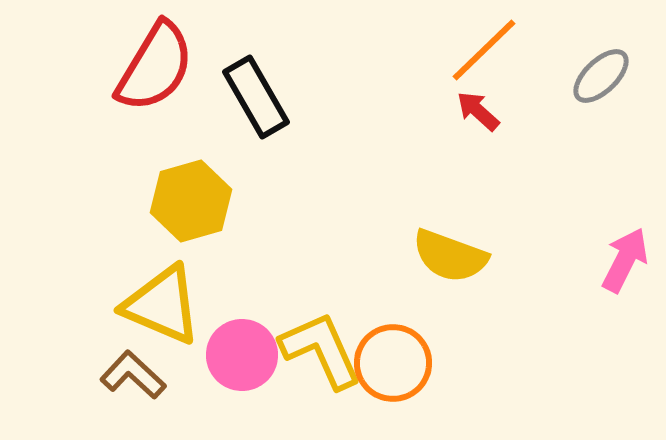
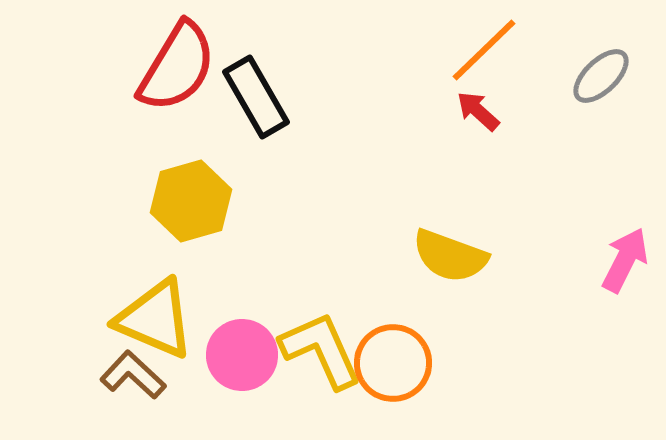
red semicircle: moved 22 px right
yellow triangle: moved 7 px left, 14 px down
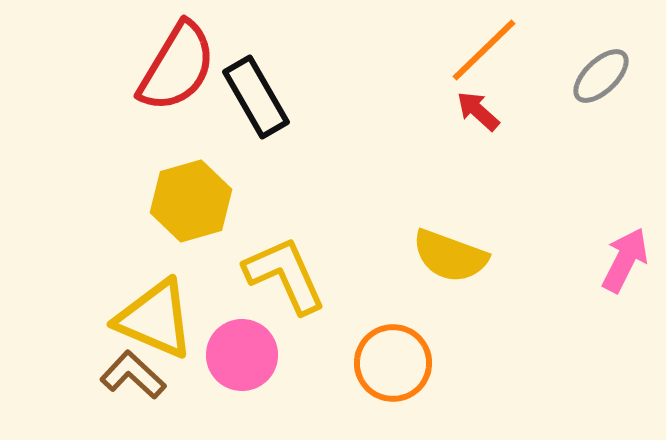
yellow L-shape: moved 36 px left, 75 px up
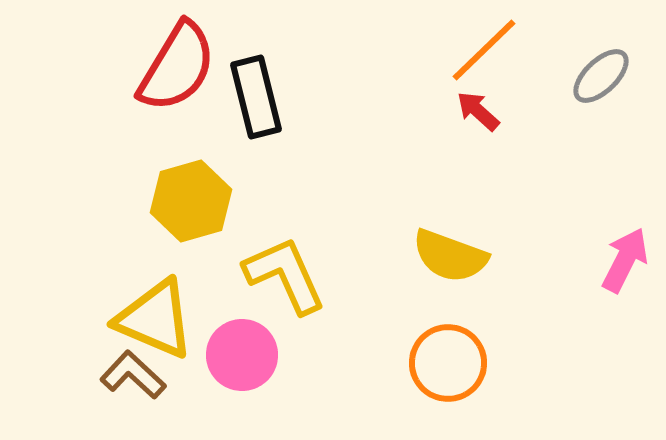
black rectangle: rotated 16 degrees clockwise
orange circle: moved 55 px right
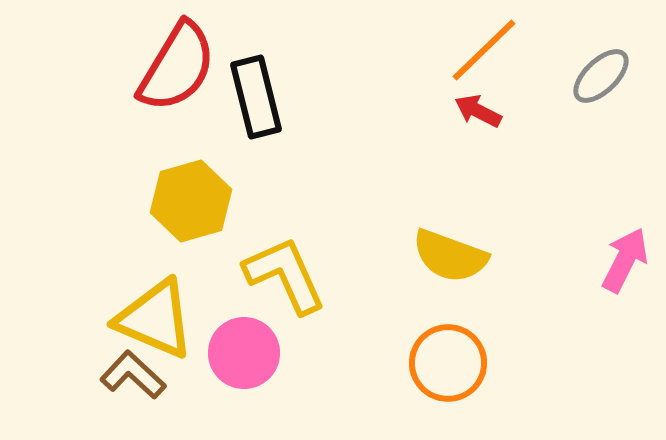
red arrow: rotated 15 degrees counterclockwise
pink circle: moved 2 px right, 2 px up
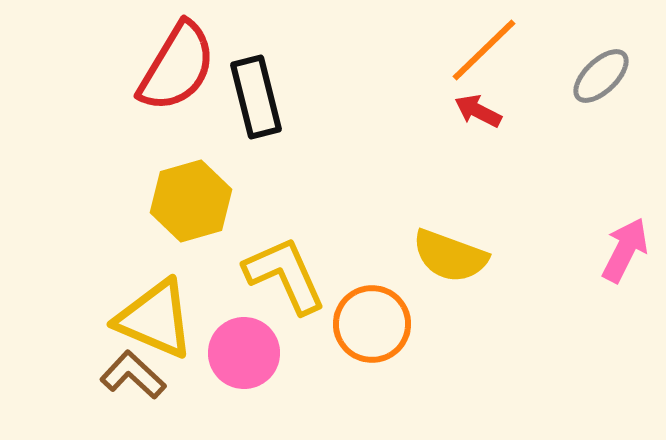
pink arrow: moved 10 px up
orange circle: moved 76 px left, 39 px up
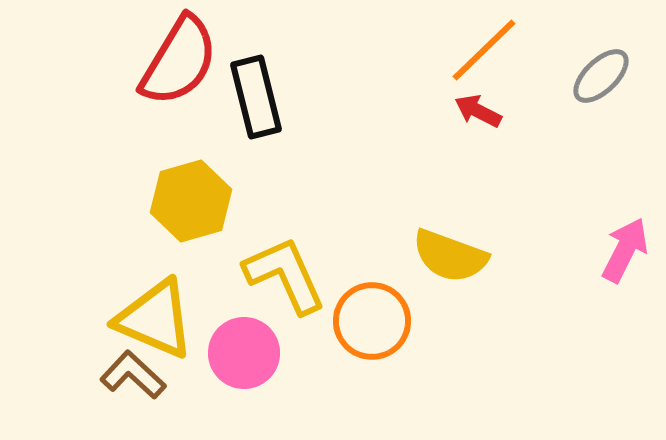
red semicircle: moved 2 px right, 6 px up
orange circle: moved 3 px up
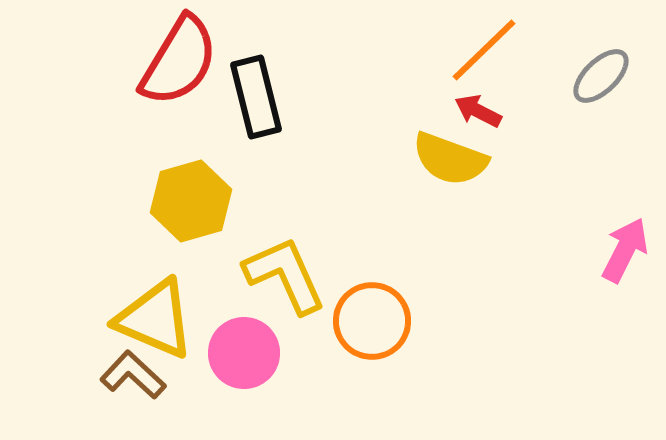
yellow semicircle: moved 97 px up
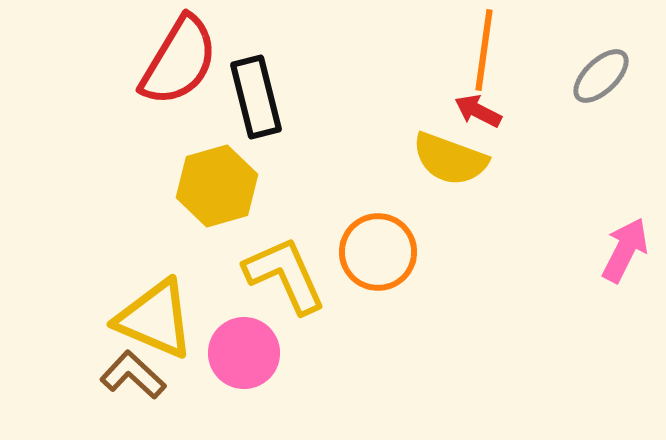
orange line: rotated 38 degrees counterclockwise
yellow hexagon: moved 26 px right, 15 px up
orange circle: moved 6 px right, 69 px up
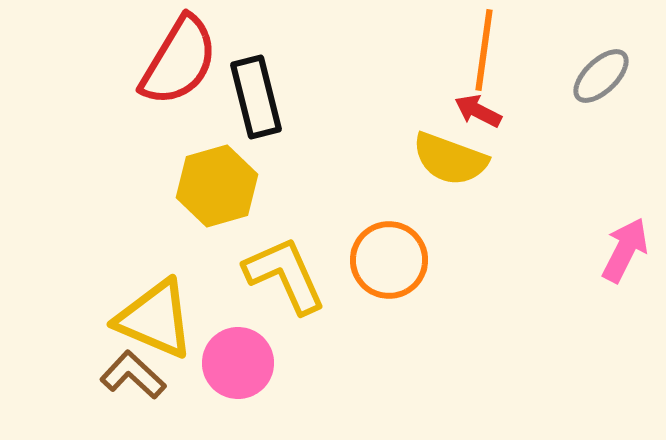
orange circle: moved 11 px right, 8 px down
pink circle: moved 6 px left, 10 px down
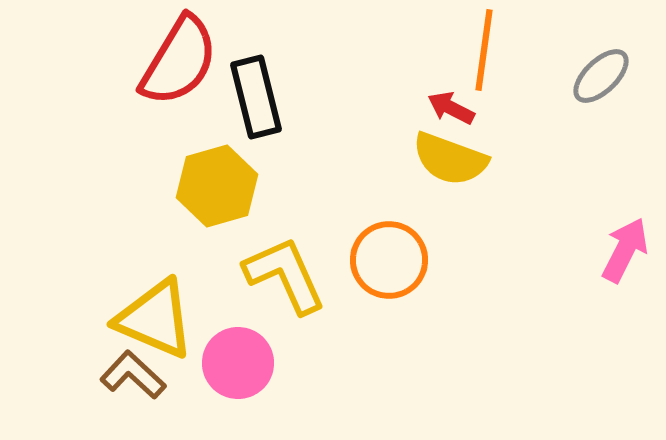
red arrow: moved 27 px left, 3 px up
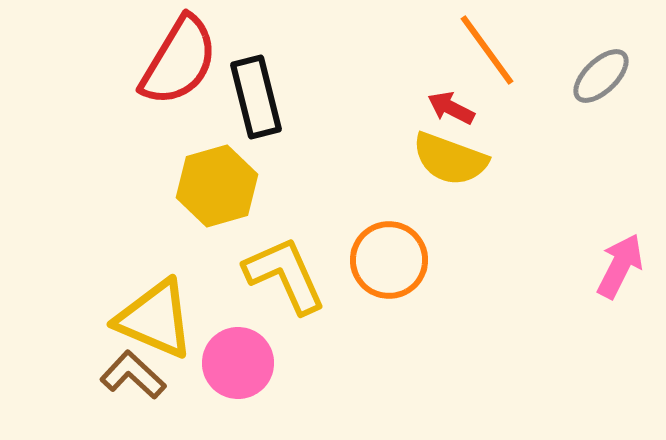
orange line: moved 3 px right; rotated 44 degrees counterclockwise
pink arrow: moved 5 px left, 16 px down
